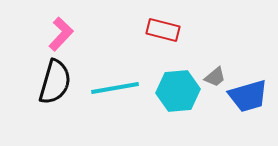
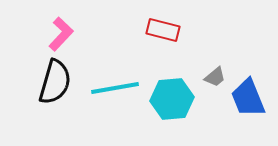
cyan hexagon: moved 6 px left, 8 px down
blue trapezoid: moved 2 px down; rotated 84 degrees clockwise
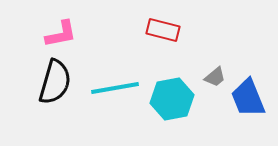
pink L-shape: rotated 36 degrees clockwise
cyan hexagon: rotated 6 degrees counterclockwise
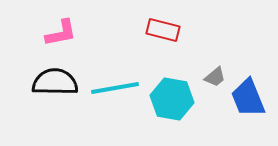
pink L-shape: moved 1 px up
black semicircle: rotated 105 degrees counterclockwise
cyan hexagon: rotated 21 degrees clockwise
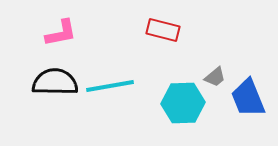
cyan line: moved 5 px left, 2 px up
cyan hexagon: moved 11 px right, 4 px down; rotated 12 degrees counterclockwise
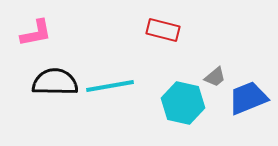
pink L-shape: moved 25 px left
blue trapezoid: rotated 90 degrees clockwise
cyan hexagon: rotated 15 degrees clockwise
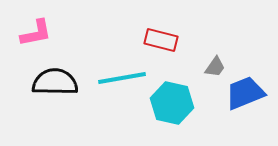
red rectangle: moved 2 px left, 10 px down
gray trapezoid: moved 10 px up; rotated 15 degrees counterclockwise
cyan line: moved 12 px right, 8 px up
blue trapezoid: moved 3 px left, 5 px up
cyan hexagon: moved 11 px left
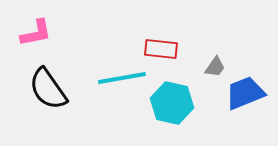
red rectangle: moved 9 px down; rotated 8 degrees counterclockwise
black semicircle: moved 7 px left, 7 px down; rotated 126 degrees counterclockwise
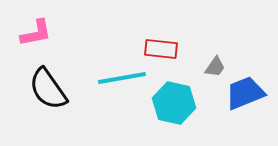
cyan hexagon: moved 2 px right
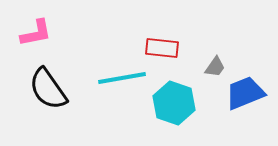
red rectangle: moved 1 px right, 1 px up
cyan hexagon: rotated 6 degrees clockwise
